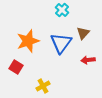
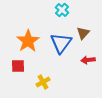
orange star: rotated 15 degrees counterclockwise
red square: moved 2 px right, 1 px up; rotated 32 degrees counterclockwise
yellow cross: moved 4 px up
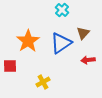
blue triangle: rotated 20 degrees clockwise
red square: moved 8 px left
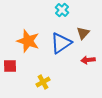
orange star: rotated 20 degrees counterclockwise
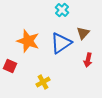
red arrow: rotated 72 degrees counterclockwise
red square: rotated 24 degrees clockwise
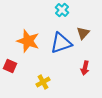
blue triangle: rotated 15 degrees clockwise
red arrow: moved 3 px left, 8 px down
